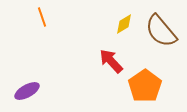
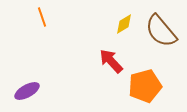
orange pentagon: rotated 20 degrees clockwise
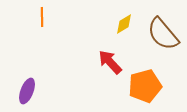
orange line: rotated 18 degrees clockwise
brown semicircle: moved 2 px right, 3 px down
red arrow: moved 1 px left, 1 px down
purple ellipse: rotated 40 degrees counterclockwise
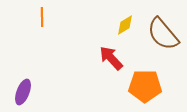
yellow diamond: moved 1 px right, 1 px down
red arrow: moved 1 px right, 4 px up
orange pentagon: rotated 16 degrees clockwise
purple ellipse: moved 4 px left, 1 px down
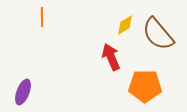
brown semicircle: moved 5 px left
red arrow: moved 1 px up; rotated 20 degrees clockwise
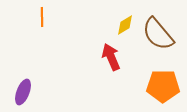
orange pentagon: moved 18 px right
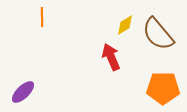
orange pentagon: moved 2 px down
purple ellipse: rotated 25 degrees clockwise
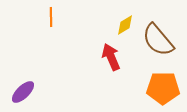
orange line: moved 9 px right
brown semicircle: moved 6 px down
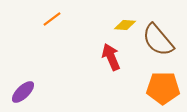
orange line: moved 1 px right, 2 px down; rotated 54 degrees clockwise
yellow diamond: rotated 35 degrees clockwise
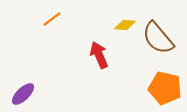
brown semicircle: moved 2 px up
red arrow: moved 12 px left, 2 px up
orange pentagon: moved 2 px right; rotated 12 degrees clockwise
purple ellipse: moved 2 px down
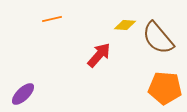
orange line: rotated 24 degrees clockwise
red arrow: rotated 64 degrees clockwise
orange pentagon: rotated 8 degrees counterclockwise
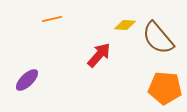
purple ellipse: moved 4 px right, 14 px up
